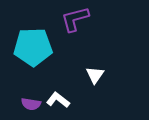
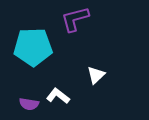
white triangle: moved 1 px right; rotated 12 degrees clockwise
white L-shape: moved 4 px up
purple semicircle: moved 2 px left
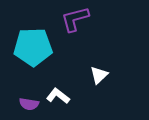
white triangle: moved 3 px right
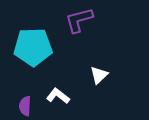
purple L-shape: moved 4 px right, 1 px down
purple semicircle: moved 4 px left, 2 px down; rotated 84 degrees clockwise
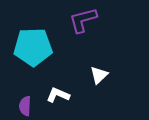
purple L-shape: moved 4 px right
white L-shape: moved 1 px up; rotated 15 degrees counterclockwise
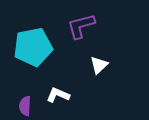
purple L-shape: moved 2 px left, 6 px down
cyan pentagon: rotated 9 degrees counterclockwise
white triangle: moved 10 px up
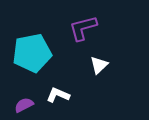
purple L-shape: moved 2 px right, 2 px down
cyan pentagon: moved 1 px left, 6 px down
purple semicircle: moved 1 px left, 1 px up; rotated 60 degrees clockwise
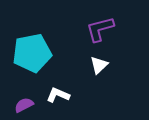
purple L-shape: moved 17 px right, 1 px down
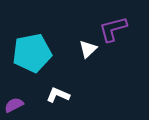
purple L-shape: moved 13 px right
white triangle: moved 11 px left, 16 px up
purple semicircle: moved 10 px left
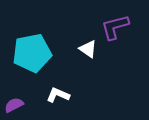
purple L-shape: moved 2 px right, 2 px up
white triangle: rotated 42 degrees counterclockwise
